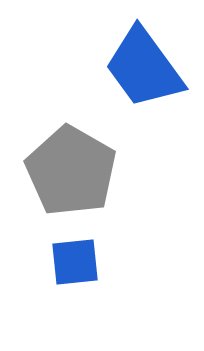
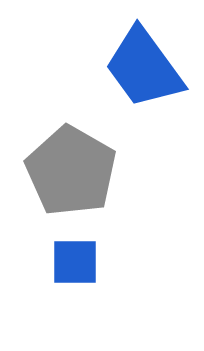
blue square: rotated 6 degrees clockwise
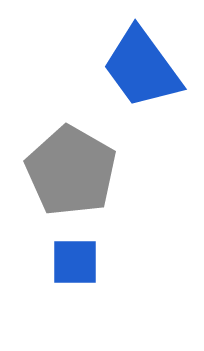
blue trapezoid: moved 2 px left
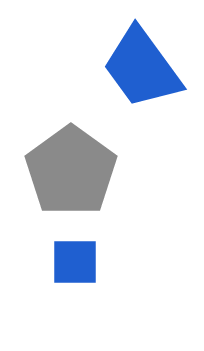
gray pentagon: rotated 6 degrees clockwise
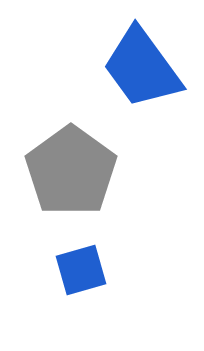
blue square: moved 6 px right, 8 px down; rotated 16 degrees counterclockwise
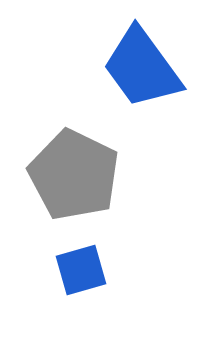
gray pentagon: moved 3 px right, 4 px down; rotated 10 degrees counterclockwise
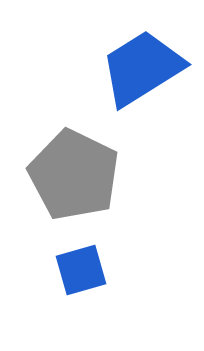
blue trapezoid: rotated 94 degrees clockwise
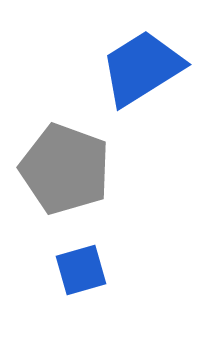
gray pentagon: moved 9 px left, 6 px up; rotated 6 degrees counterclockwise
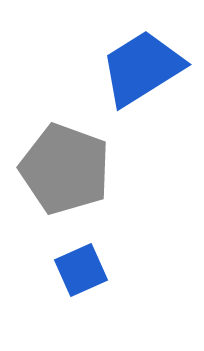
blue square: rotated 8 degrees counterclockwise
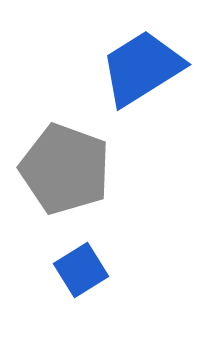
blue square: rotated 8 degrees counterclockwise
